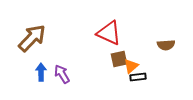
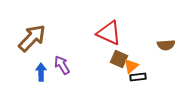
brown square: rotated 36 degrees clockwise
purple arrow: moved 9 px up
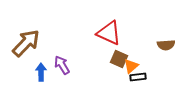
brown arrow: moved 6 px left, 5 px down
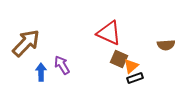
black rectangle: moved 3 px left, 1 px down; rotated 14 degrees counterclockwise
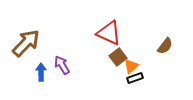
brown semicircle: moved 1 px left, 1 px down; rotated 48 degrees counterclockwise
brown square: moved 1 px left, 2 px up; rotated 30 degrees clockwise
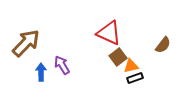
brown semicircle: moved 2 px left, 1 px up
orange triangle: rotated 28 degrees clockwise
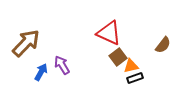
blue arrow: rotated 30 degrees clockwise
